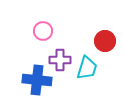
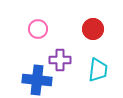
pink circle: moved 5 px left, 2 px up
red circle: moved 12 px left, 12 px up
cyan trapezoid: moved 11 px right, 2 px down; rotated 10 degrees counterclockwise
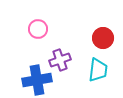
red circle: moved 10 px right, 9 px down
purple cross: rotated 20 degrees counterclockwise
blue cross: rotated 16 degrees counterclockwise
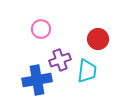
pink circle: moved 3 px right
red circle: moved 5 px left, 1 px down
cyan trapezoid: moved 11 px left, 1 px down
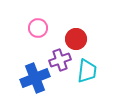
pink circle: moved 3 px left, 1 px up
red circle: moved 22 px left
blue cross: moved 2 px left, 2 px up; rotated 12 degrees counterclockwise
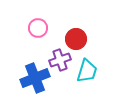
cyan trapezoid: rotated 10 degrees clockwise
